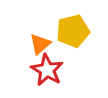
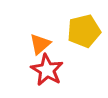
yellow pentagon: moved 11 px right
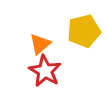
red star: moved 2 px left, 1 px down
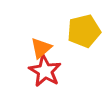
orange triangle: moved 1 px right, 4 px down
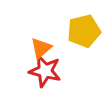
red star: rotated 16 degrees counterclockwise
